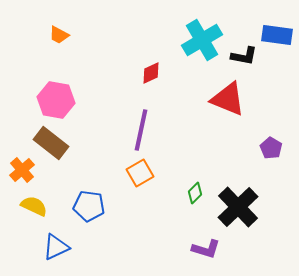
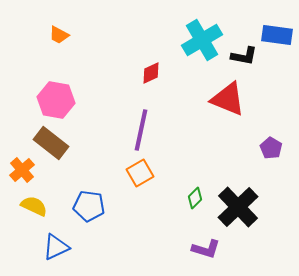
green diamond: moved 5 px down
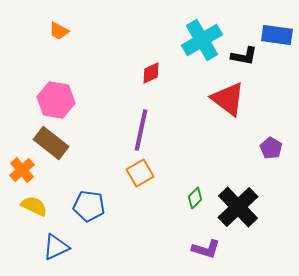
orange trapezoid: moved 4 px up
red triangle: rotated 15 degrees clockwise
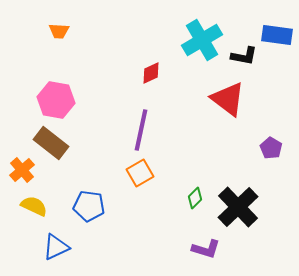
orange trapezoid: rotated 25 degrees counterclockwise
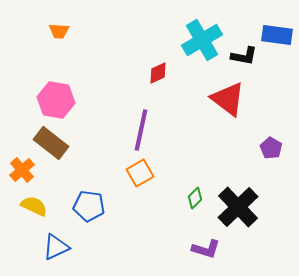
red diamond: moved 7 px right
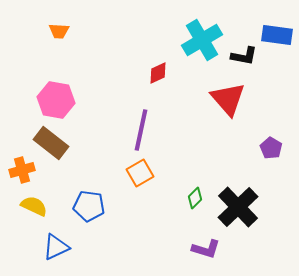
red triangle: rotated 12 degrees clockwise
orange cross: rotated 25 degrees clockwise
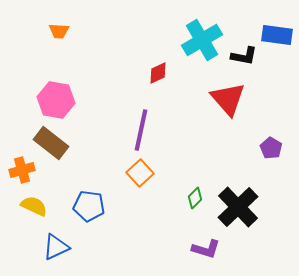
orange square: rotated 12 degrees counterclockwise
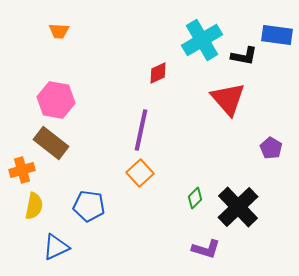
yellow semicircle: rotated 76 degrees clockwise
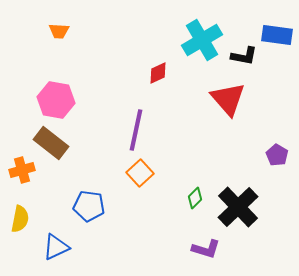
purple line: moved 5 px left
purple pentagon: moved 6 px right, 7 px down
yellow semicircle: moved 14 px left, 13 px down
